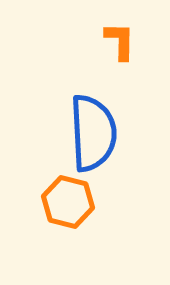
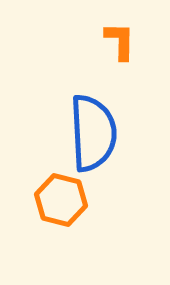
orange hexagon: moved 7 px left, 2 px up
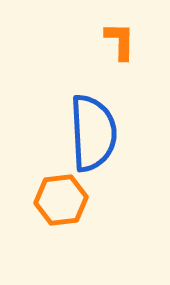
orange hexagon: rotated 21 degrees counterclockwise
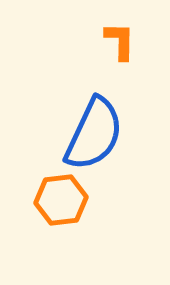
blue semicircle: moved 1 px right, 1 px down; rotated 28 degrees clockwise
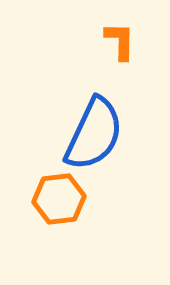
orange hexagon: moved 2 px left, 1 px up
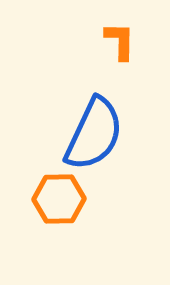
orange hexagon: rotated 6 degrees clockwise
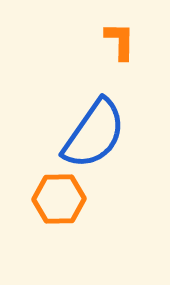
blue semicircle: rotated 10 degrees clockwise
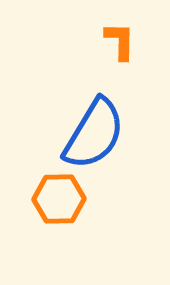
blue semicircle: rotated 4 degrees counterclockwise
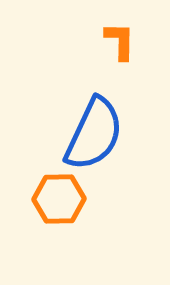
blue semicircle: rotated 6 degrees counterclockwise
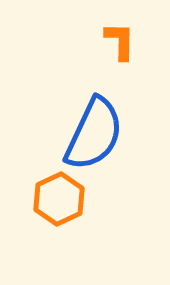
orange hexagon: rotated 24 degrees counterclockwise
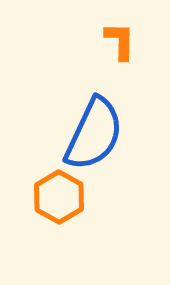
orange hexagon: moved 2 px up; rotated 6 degrees counterclockwise
